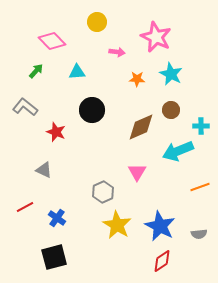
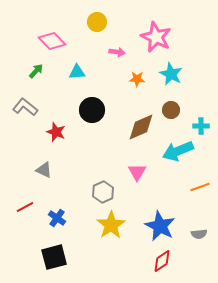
yellow star: moved 6 px left; rotated 8 degrees clockwise
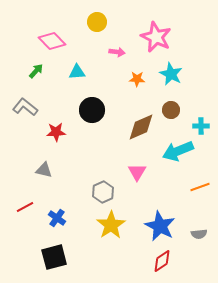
red star: rotated 24 degrees counterclockwise
gray triangle: rotated 12 degrees counterclockwise
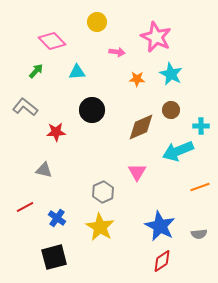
yellow star: moved 11 px left, 2 px down; rotated 8 degrees counterclockwise
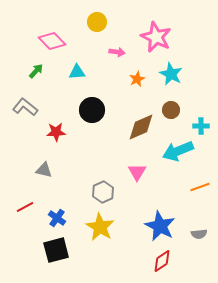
orange star: rotated 28 degrees counterclockwise
black square: moved 2 px right, 7 px up
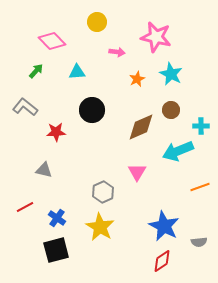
pink star: rotated 12 degrees counterclockwise
blue star: moved 4 px right
gray semicircle: moved 8 px down
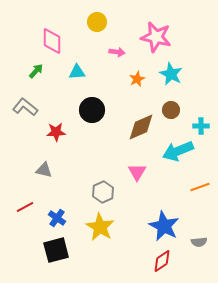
pink diamond: rotated 44 degrees clockwise
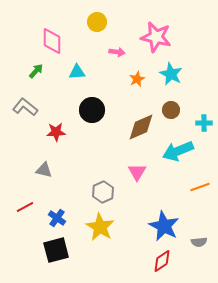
cyan cross: moved 3 px right, 3 px up
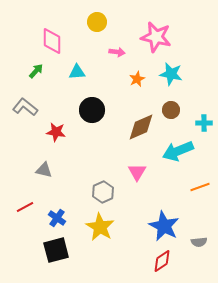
cyan star: rotated 15 degrees counterclockwise
red star: rotated 12 degrees clockwise
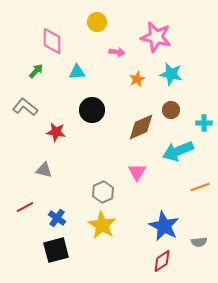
yellow star: moved 2 px right, 2 px up
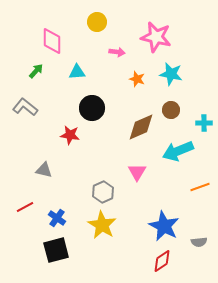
orange star: rotated 28 degrees counterclockwise
black circle: moved 2 px up
red star: moved 14 px right, 3 px down
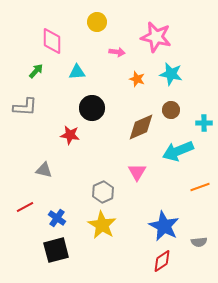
gray L-shape: rotated 145 degrees clockwise
